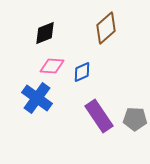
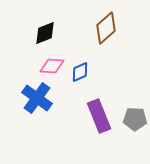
blue diamond: moved 2 px left
purple rectangle: rotated 12 degrees clockwise
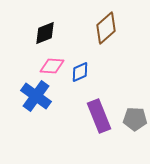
blue cross: moved 1 px left, 2 px up
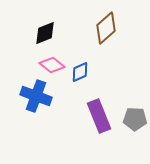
pink diamond: moved 1 px up; rotated 35 degrees clockwise
blue cross: rotated 16 degrees counterclockwise
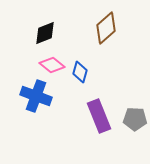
blue diamond: rotated 50 degrees counterclockwise
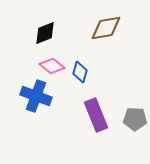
brown diamond: rotated 32 degrees clockwise
pink diamond: moved 1 px down
purple rectangle: moved 3 px left, 1 px up
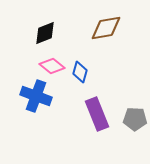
purple rectangle: moved 1 px right, 1 px up
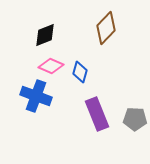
brown diamond: rotated 36 degrees counterclockwise
black diamond: moved 2 px down
pink diamond: moved 1 px left; rotated 15 degrees counterclockwise
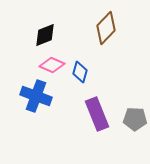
pink diamond: moved 1 px right, 1 px up
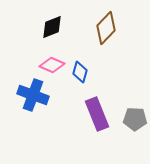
black diamond: moved 7 px right, 8 px up
blue cross: moved 3 px left, 1 px up
